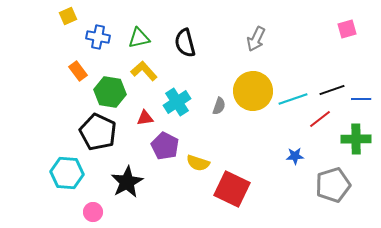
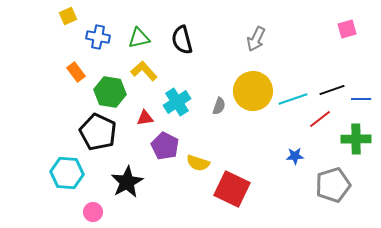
black semicircle: moved 3 px left, 3 px up
orange rectangle: moved 2 px left, 1 px down
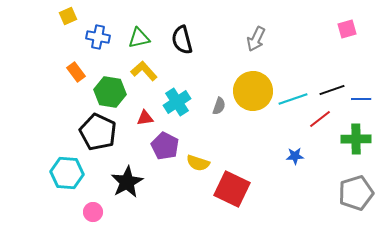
gray pentagon: moved 23 px right, 8 px down
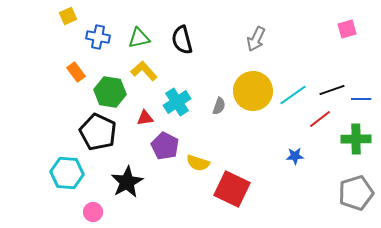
cyan line: moved 4 px up; rotated 16 degrees counterclockwise
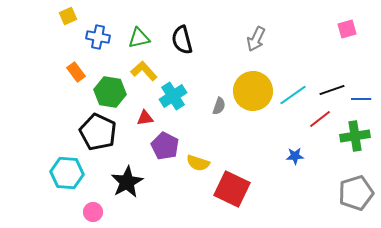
cyan cross: moved 4 px left, 6 px up
green cross: moved 1 px left, 3 px up; rotated 8 degrees counterclockwise
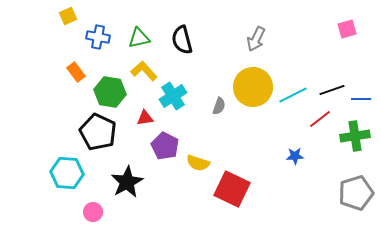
yellow circle: moved 4 px up
cyan line: rotated 8 degrees clockwise
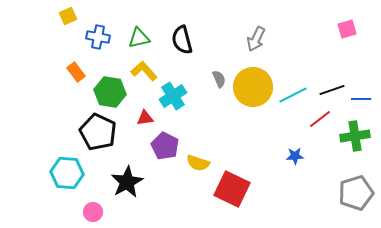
gray semicircle: moved 27 px up; rotated 42 degrees counterclockwise
